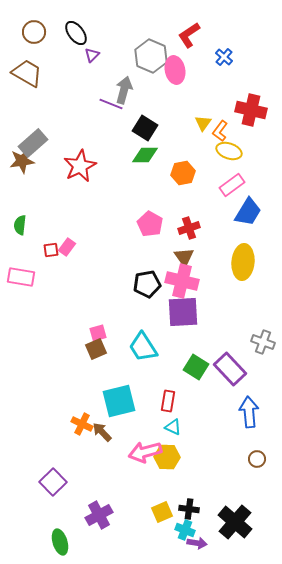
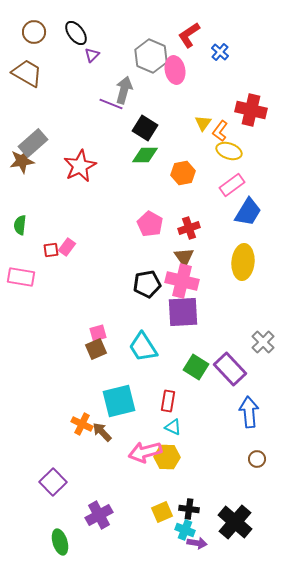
blue cross at (224, 57): moved 4 px left, 5 px up
gray cross at (263, 342): rotated 25 degrees clockwise
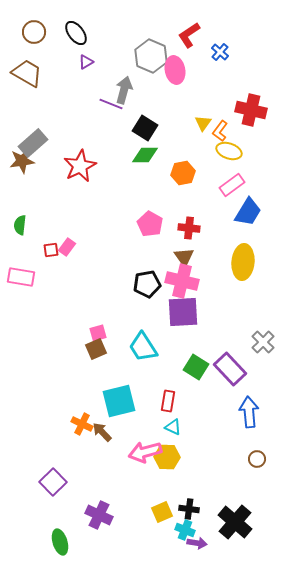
purple triangle at (92, 55): moved 6 px left, 7 px down; rotated 14 degrees clockwise
red cross at (189, 228): rotated 25 degrees clockwise
purple cross at (99, 515): rotated 36 degrees counterclockwise
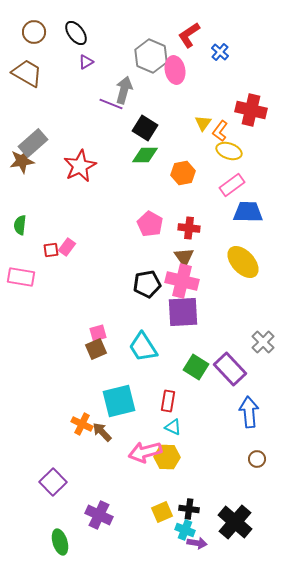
blue trapezoid at (248, 212): rotated 120 degrees counterclockwise
yellow ellipse at (243, 262): rotated 48 degrees counterclockwise
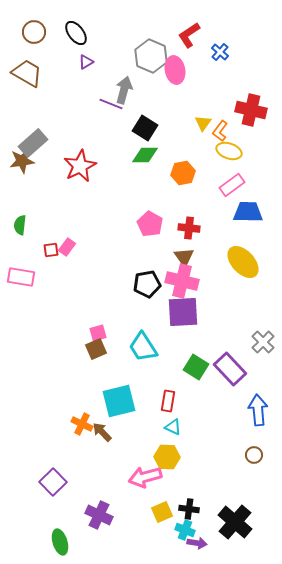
blue arrow at (249, 412): moved 9 px right, 2 px up
pink arrow at (145, 452): moved 25 px down
brown circle at (257, 459): moved 3 px left, 4 px up
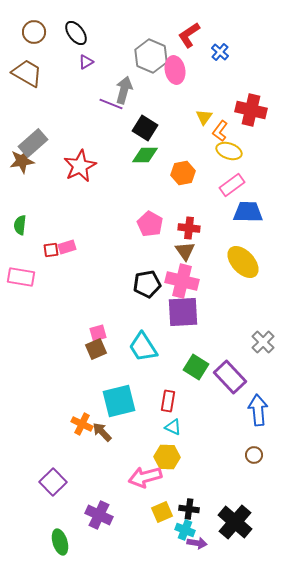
yellow triangle at (203, 123): moved 1 px right, 6 px up
pink rectangle at (67, 247): rotated 36 degrees clockwise
brown triangle at (184, 257): moved 1 px right, 6 px up
purple rectangle at (230, 369): moved 8 px down
